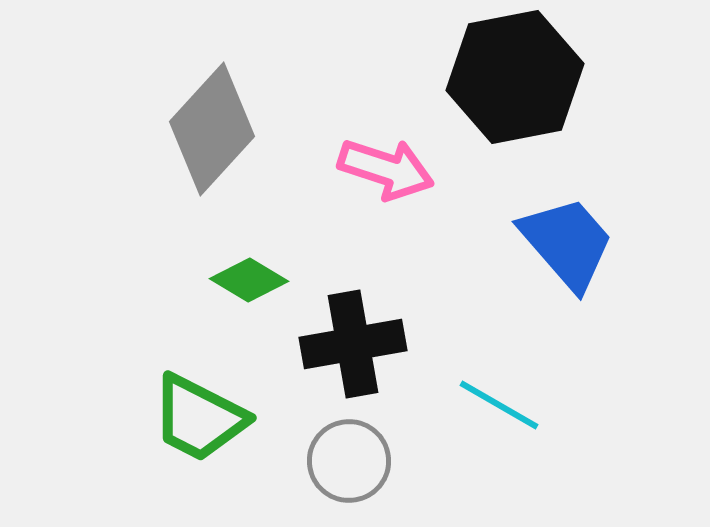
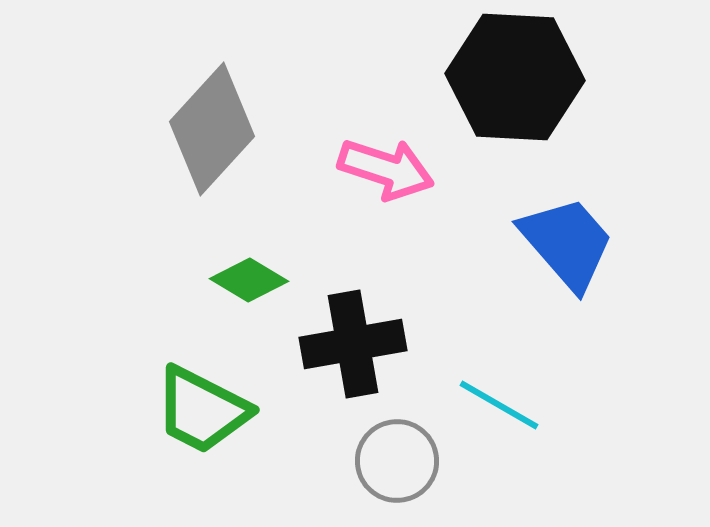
black hexagon: rotated 14 degrees clockwise
green trapezoid: moved 3 px right, 8 px up
gray circle: moved 48 px right
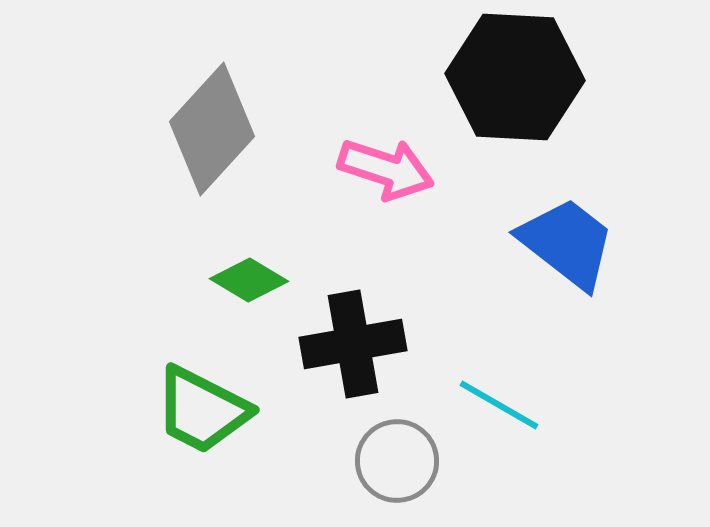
blue trapezoid: rotated 11 degrees counterclockwise
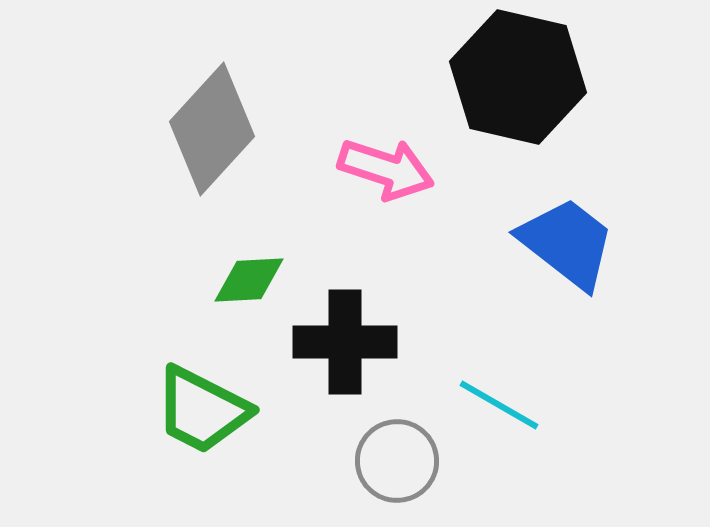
black hexagon: moved 3 px right; rotated 10 degrees clockwise
green diamond: rotated 34 degrees counterclockwise
black cross: moved 8 px left, 2 px up; rotated 10 degrees clockwise
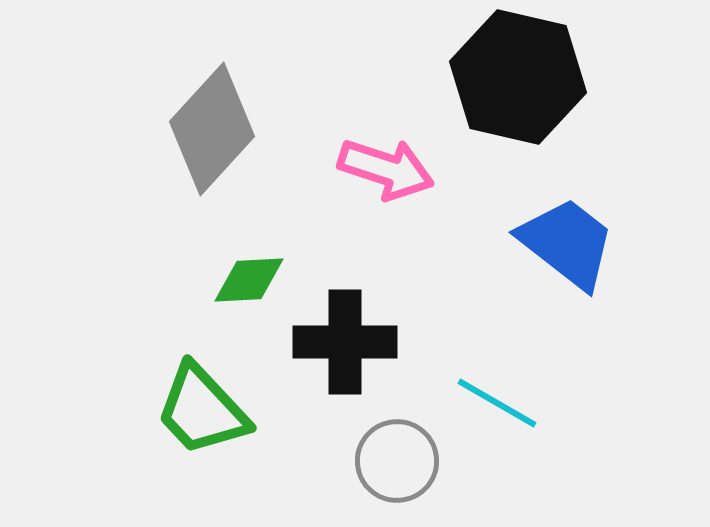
cyan line: moved 2 px left, 2 px up
green trapezoid: rotated 20 degrees clockwise
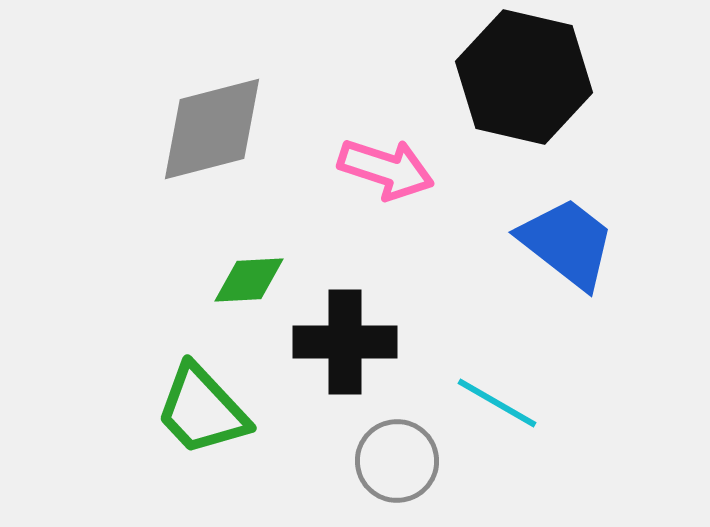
black hexagon: moved 6 px right
gray diamond: rotated 33 degrees clockwise
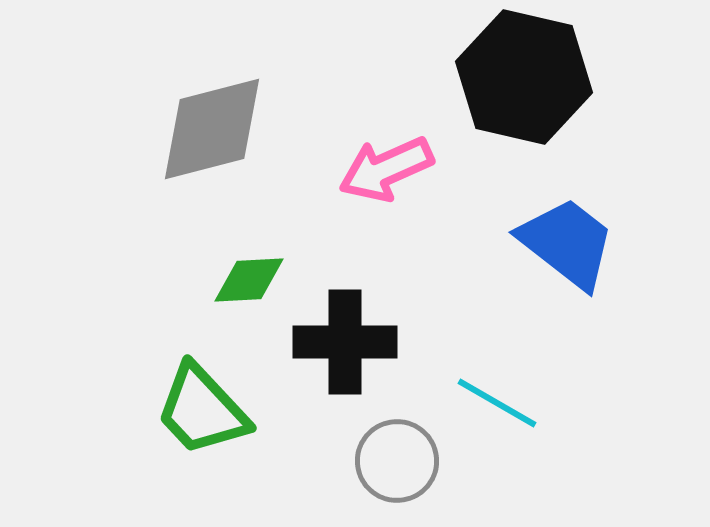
pink arrow: rotated 138 degrees clockwise
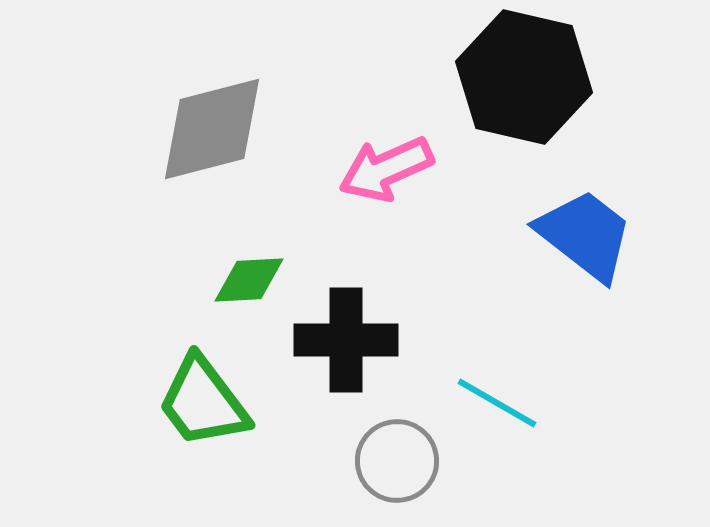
blue trapezoid: moved 18 px right, 8 px up
black cross: moved 1 px right, 2 px up
green trapezoid: moved 1 px right, 8 px up; rotated 6 degrees clockwise
